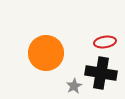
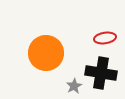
red ellipse: moved 4 px up
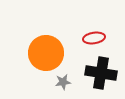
red ellipse: moved 11 px left
gray star: moved 11 px left, 4 px up; rotated 21 degrees clockwise
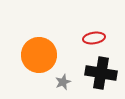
orange circle: moved 7 px left, 2 px down
gray star: rotated 14 degrees counterclockwise
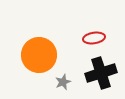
black cross: rotated 28 degrees counterclockwise
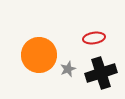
gray star: moved 5 px right, 13 px up
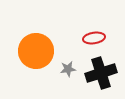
orange circle: moved 3 px left, 4 px up
gray star: rotated 14 degrees clockwise
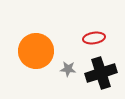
gray star: rotated 14 degrees clockwise
